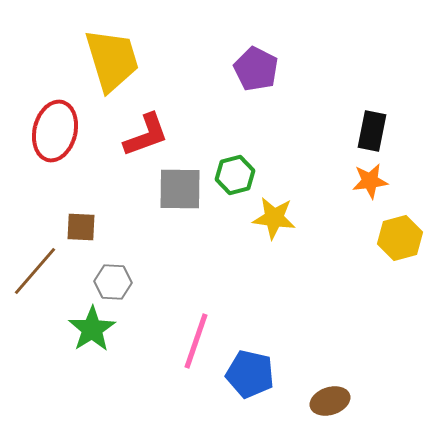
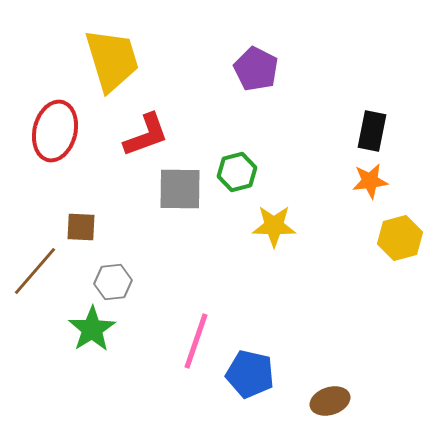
green hexagon: moved 2 px right, 3 px up
yellow star: moved 8 px down; rotated 6 degrees counterclockwise
gray hexagon: rotated 9 degrees counterclockwise
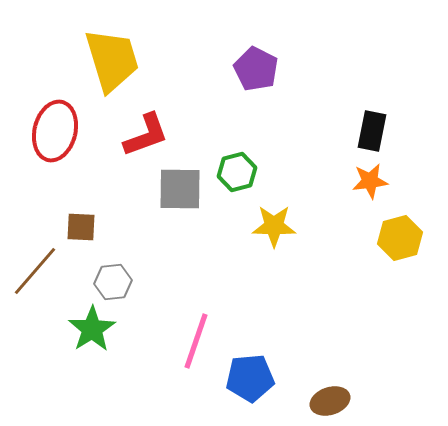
blue pentagon: moved 4 px down; rotated 18 degrees counterclockwise
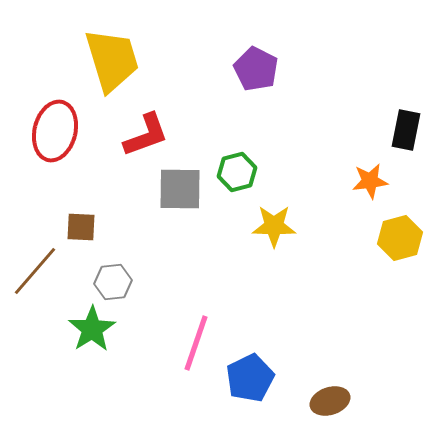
black rectangle: moved 34 px right, 1 px up
pink line: moved 2 px down
blue pentagon: rotated 21 degrees counterclockwise
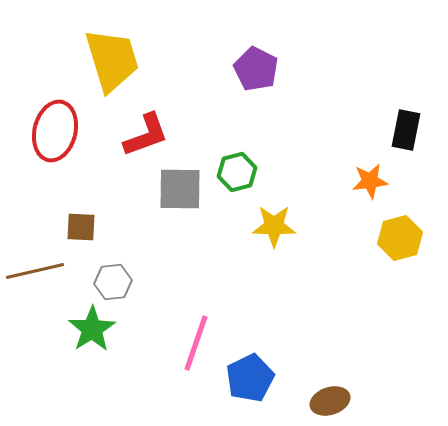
brown line: rotated 36 degrees clockwise
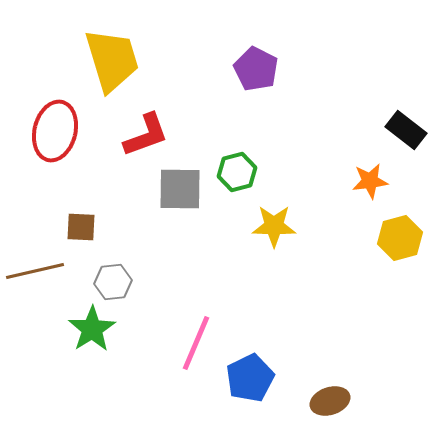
black rectangle: rotated 63 degrees counterclockwise
pink line: rotated 4 degrees clockwise
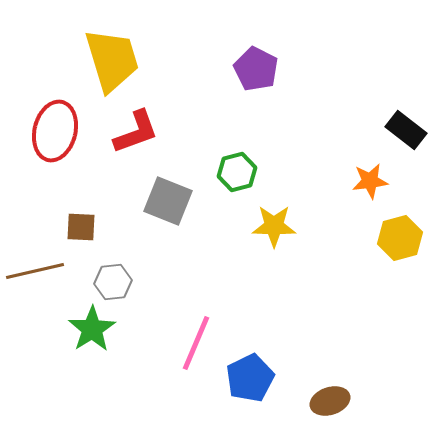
red L-shape: moved 10 px left, 3 px up
gray square: moved 12 px left, 12 px down; rotated 21 degrees clockwise
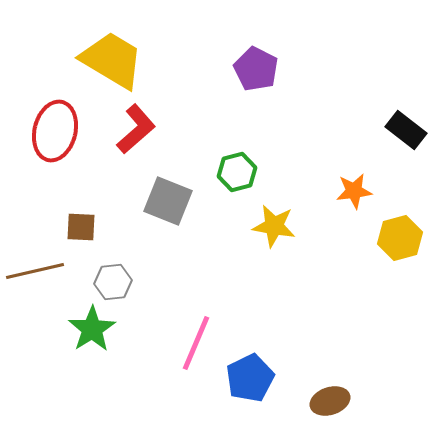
yellow trapezoid: rotated 42 degrees counterclockwise
red L-shape: moved 3 px up; rotated 21 degrees counterclockwise
orange star: moved 16 px left, 10 px down
yellow star: rotated 9 degrees clockwise
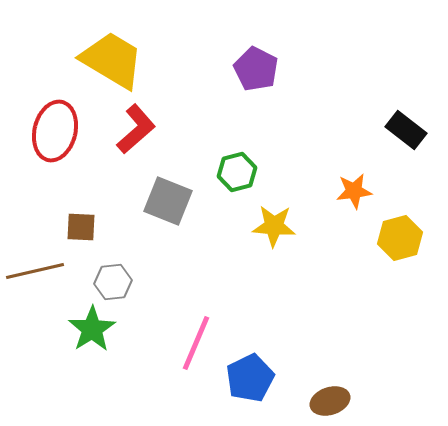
yellow star: rotated 6 degrees counterclockwise
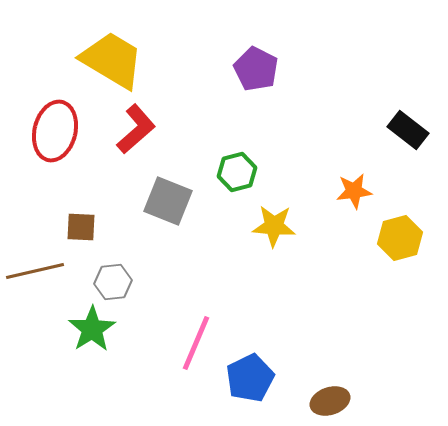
black rectangle: moved 2 px right
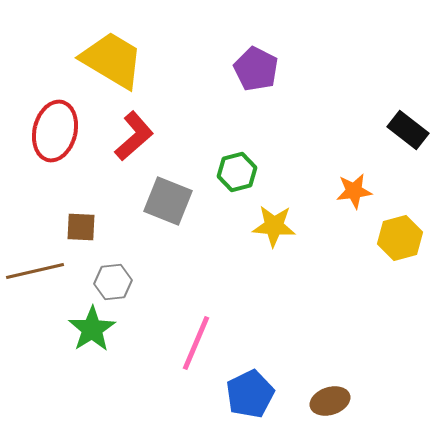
red L-shape: moved 2 px left, 7 px down
blue pentagon: moved 16 px down
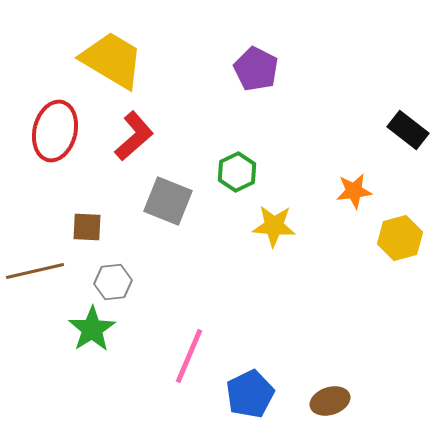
green hexagon: rotated 12 degrees counterclockwise
brown square: moved 6 px right
pink line: moved 7 px left, 13 px down
